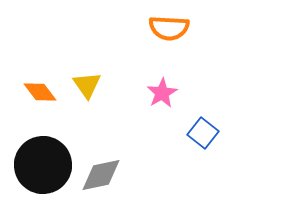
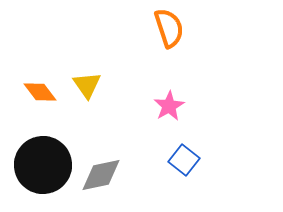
orange semicircle: rotated 111 degrees counterclockwise
pink star: moved 7 px right, 13 px down
blue square: moved 19 px left, 27 px down
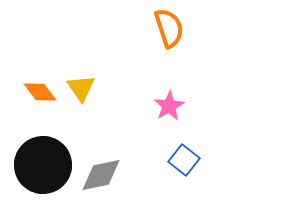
yellow triangle: moved 6 px left, 3 px down
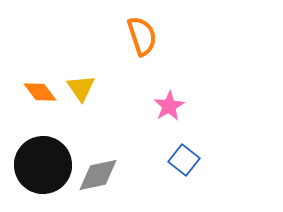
orange semicircle: moved 27 px left, 8 px down
gray diamond: moved 3 px left
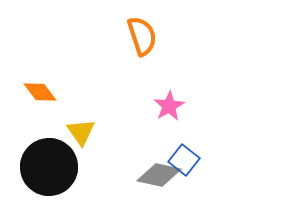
yellow triangle: moved 44 px down
black circle: moved 6 px right, 2 px down
gray diamond: moved 61 px right; rotated 24 degrees clockwise
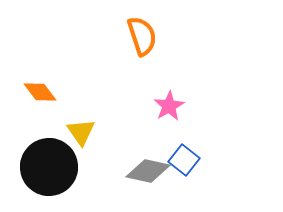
gray diamond: moved 11 px left, 4 px up
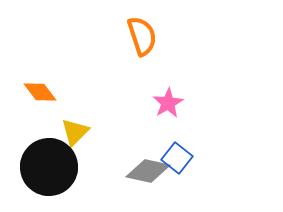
pink star: moved 1 px left, 3 px up
yellow triangle: moved 6 px left; rotated 20 degrees clockwise
blue square: moved 7 px left, 2 px up
